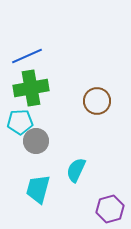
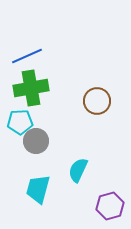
cyan semicircle: moved 2 px right
purple hexagon: moved 3 px up
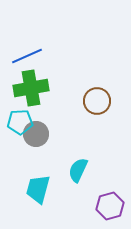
gray circle: moved 7 px up
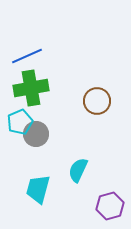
cyan pentagon: rotated 20 degrees counterclockwise
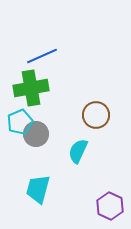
blue line: moved 15 px right
brown circle: moved 1 px left, 14 px down
cyan semicircle: moved 19 px up
purple hexagon: rotated 20 degrees counterclockwise
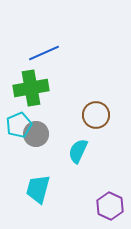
blue line: moved 2 px right, 3 px up
cyan pentagon: moved 1 px left, 3 px down
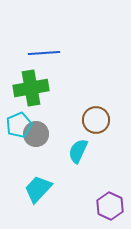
blue line: rotated 20 degrees clockwise
brown circle: moved 5 px down
cyan trapezoid: rotated 28 degrees clockwise
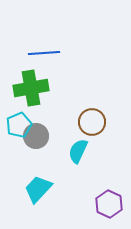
brown circle: moved 4 px left, 2 px down
gray circle: moved 2 px down
purple hexagon: moved 1 px left, 2 px up
